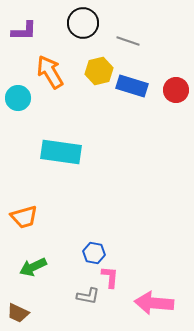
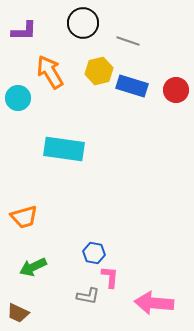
cyan rectangle: moved 3 px right, 3 px up
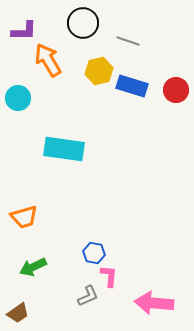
orange arrow: moved 2 px left, 12 px up
pink L-shape: moved 1 px left, 1 px up
gray L-shape: rotated 35 degrees counterclockwise
brown trapezoid: rotated 60 degrees counterclockwise
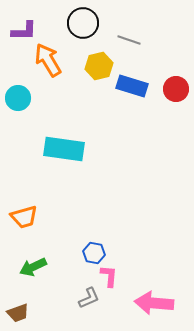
gray line: moved 1 px right, 1 px up
yellow hexagon: moved 5 px up
red circle: moved 1 px up
gray L-shape: moved 1 px right, 2 px down
brown trapezoid: rotated 15 degrees clockwise
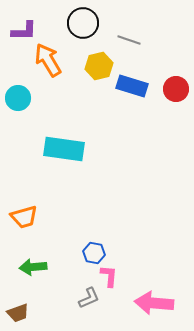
green arrow: rotated 20 degrees clockwise
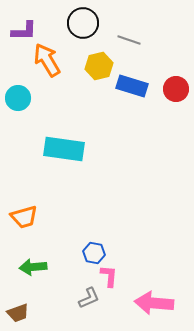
orange arrow: moved 1 px left
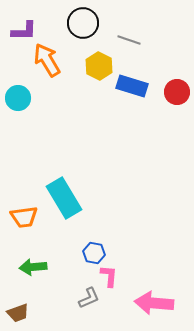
yellow hexagon: rotated 20 degrees counterclockwise
red circle: moved 1 px right, 3 px down
cyan rectangle: moved 49 px down; rotated 51 degrees clockwise
orange trapezoid: rotated 8 degrees clockwise
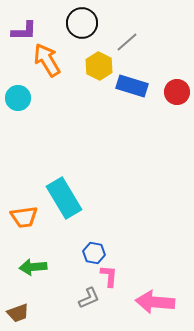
black circle: moved 1 px left
gray line: moved 2 px left, 2 px down; rotated 60 degrees counterclockwise
pink arrow: moved 1 px right, 1 px up
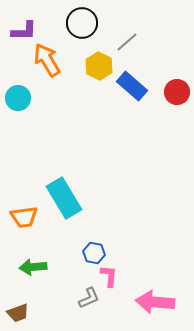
blue rectangle: rotated 24 degrees clockwise
